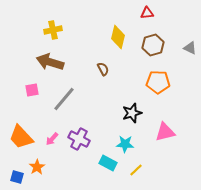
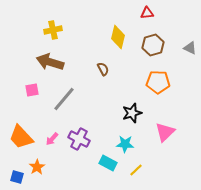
pink triangle: rotated 30 degrees counterclockwise
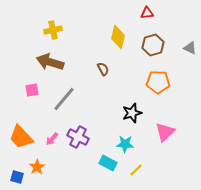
purple cross: moved 1 px left, 2 px up
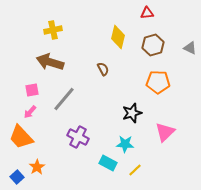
pink arrow: moved 22 px left, 27 px up
yellow line: moved 1 px left
blue square: rotated 32 degrees clockwise
